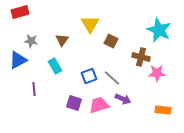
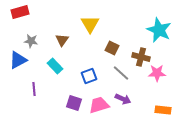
brown square: moved 1 px right, 7 px down
cyan rectangle: rotated 14 degrees counterclockwise
gray line: moved 9 px right, 5 px up
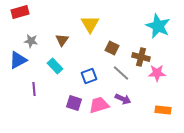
cyan star: moved 1 px left, 4 px up
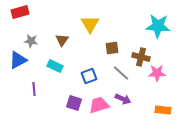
cyan star: rotated 20 degrees counterclockwise
brown square: rotated 32 degrees counterclockwise
cyan rectangle: rotated 21 degrees counterclockwise
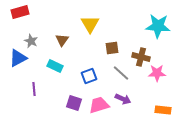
gray star: rotated 16 degrees clockwise
blue triangle: moved 2 px up
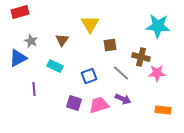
brown square: moved 2 px left, 3 px up
